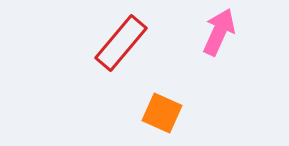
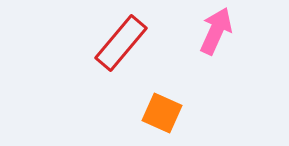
pink arrow: moved 3 px left, 1 px up
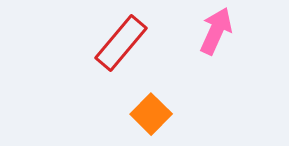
orange square: moved 11 px left, 1 px down; rotated 21 degrees clockwise
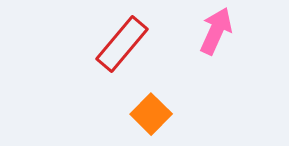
red rectangle: moved 1 px right, 1 px down
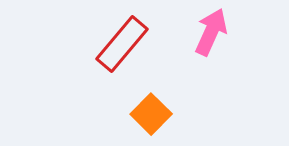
pink arrow: moved 5 px left, 1 px down
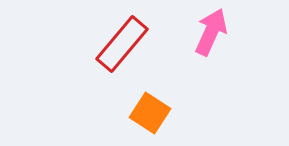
orange square: moved 1 px left, 1 px up; rotated 12 degrees counterclockwise
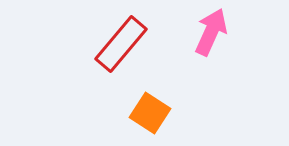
red rectangle: moved 1 px left
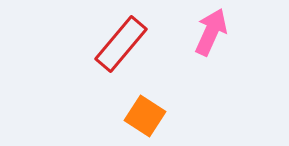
orange square: moved 5 px left, 3 px down
